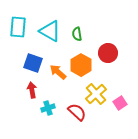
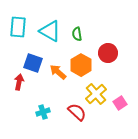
red arrow: moved 13 px left, 8 px up; rotated 21 degrees clockwise
cyan cross: moved 5 px left, 4 px down
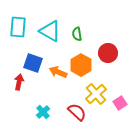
orange arrow: rotated 18 degrees counterclockwise
cyan cross: rotated 24 degrees counterclockwise
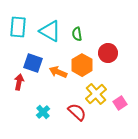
orange hexagon: moved 1 px right
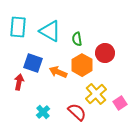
green semicircle: moved 5 px down
red circle: moved 3 px left
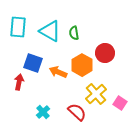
green semicircle: moved 3 px left, 6 px up
pink square: rotated 24 degrees counterclockwise
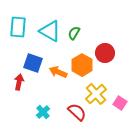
green semicircle: rotated 40 degrees clockwise
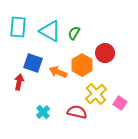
red semicircle: rotated 30 degrees counterclockwise
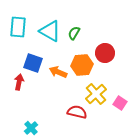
orange hexagon: rotated 25 degrees clockwise
cyan cross: moved 12 px left, 16 px down
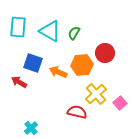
red arrow: rotated 70 degrees counterclockwise
pink square: rotated 16 degrees clockwise
